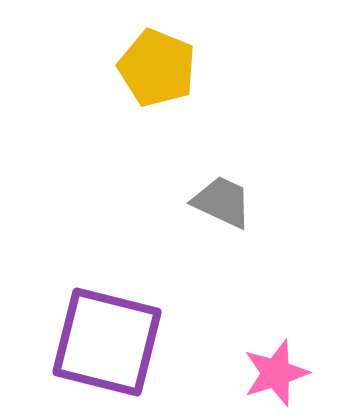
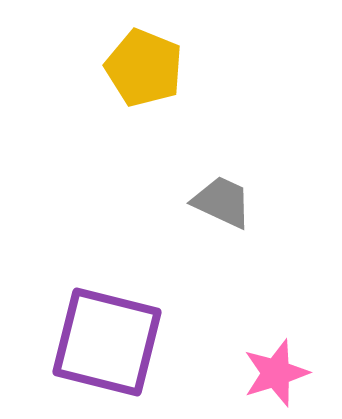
yellow pentagon: moved 13 px left
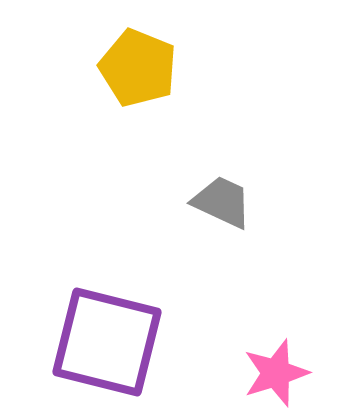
yellow pentagon: moved 6 px left
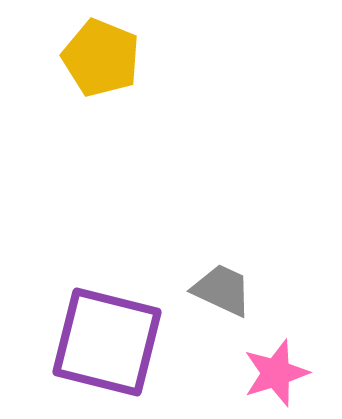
yellow pentagon: moved 37 px left, 10 px up
gray trapezoid: moved 88 px down
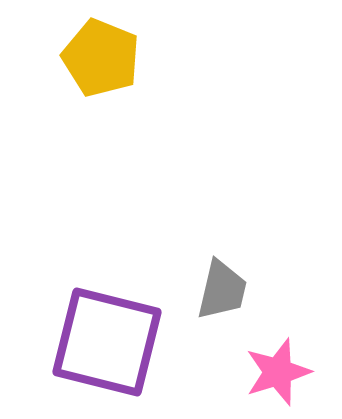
gray trapezoid: rotated 78 degrees clockwise
pink star: moved 2 px right, 1 px up
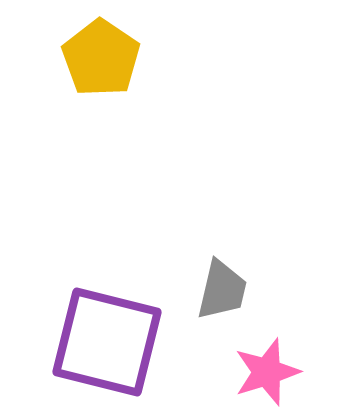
yellow pentagon: rotated 12 degrees clockwise
pink star: moved 11 px left
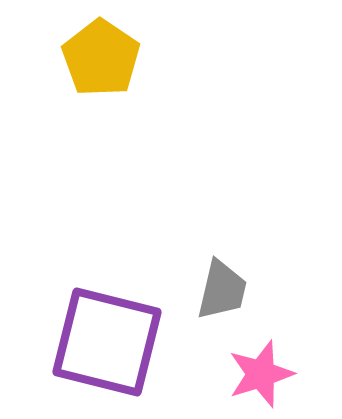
pink star: moved 6 px left, 2 px down
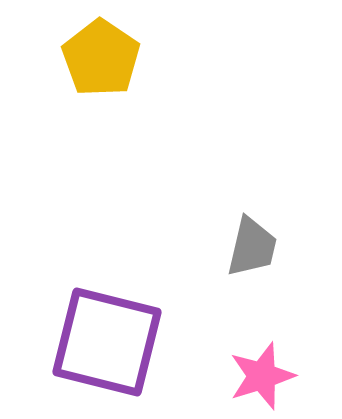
gray trapezoid: moved 30 px right, 43 px up
pink star: moved 1 px right, 2 px down
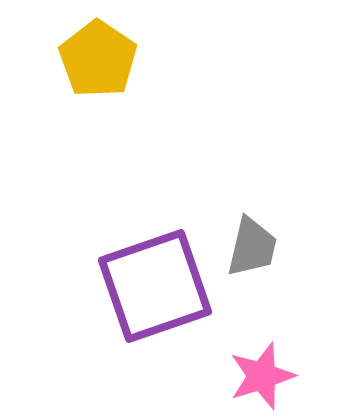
yellow pentagon: moved 3 px left, 1 px down
purple square: moved 48 px right, 56 px up; rotated 33 degrees counterclockwise
